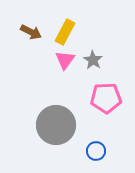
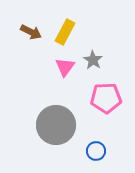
pink triangle: moved 7 px down
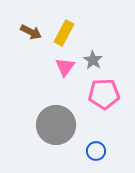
yellow rectangle: moved 1 px left, 1 px down
pink pentagon: moved 2 px left, 4 px up
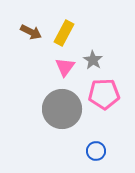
gray circle: moved 6 px right, 16 px up
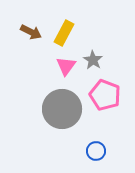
pink triangle: moved 1 px right, 1 px up
pink pentagon: moved 1 px right, 1 px down; rotated 24 degrees clockwise
